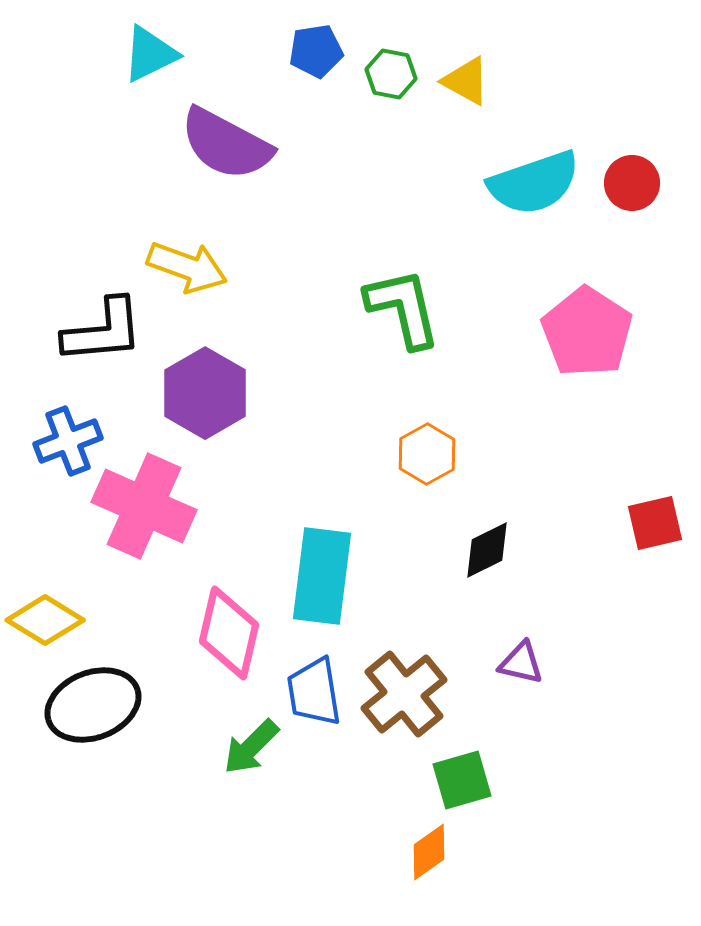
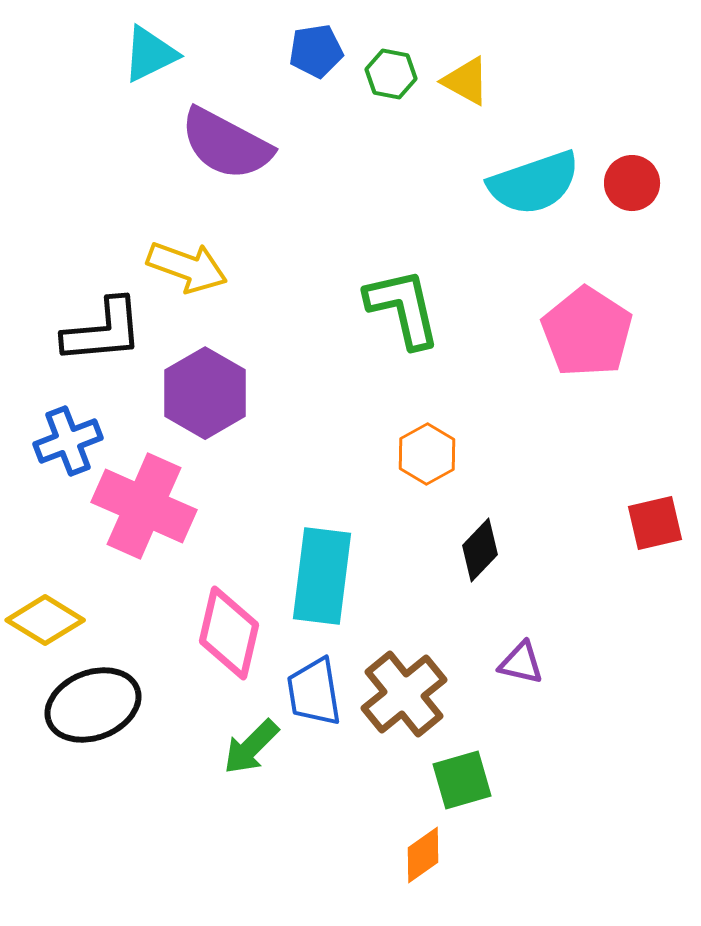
black diamond: moved 7 px left; rotated 20 degrees counterclockwise
orange diamond: moved 6 px left, 3 px down
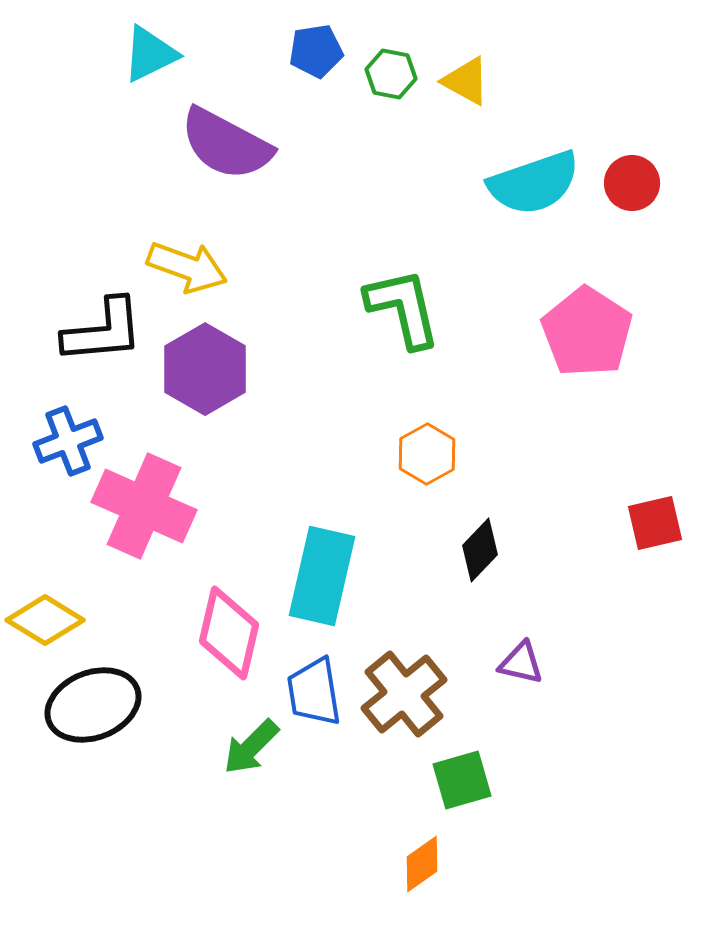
purple hexagon: moved 24 px up
cyan rectangle: rotated 6 degrees clockwise
orange diamond: moved 1 px left, 9 px down
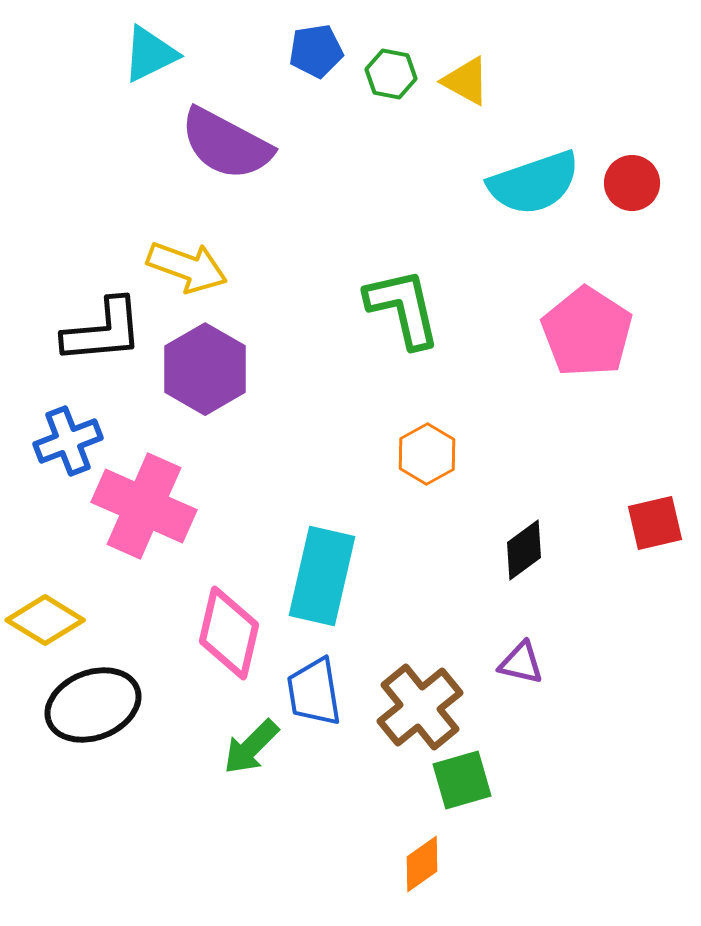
black diamond: moved 44 px right; rotated 10 degrees clockwise
brown cross: moved 16 px right, 13 px down
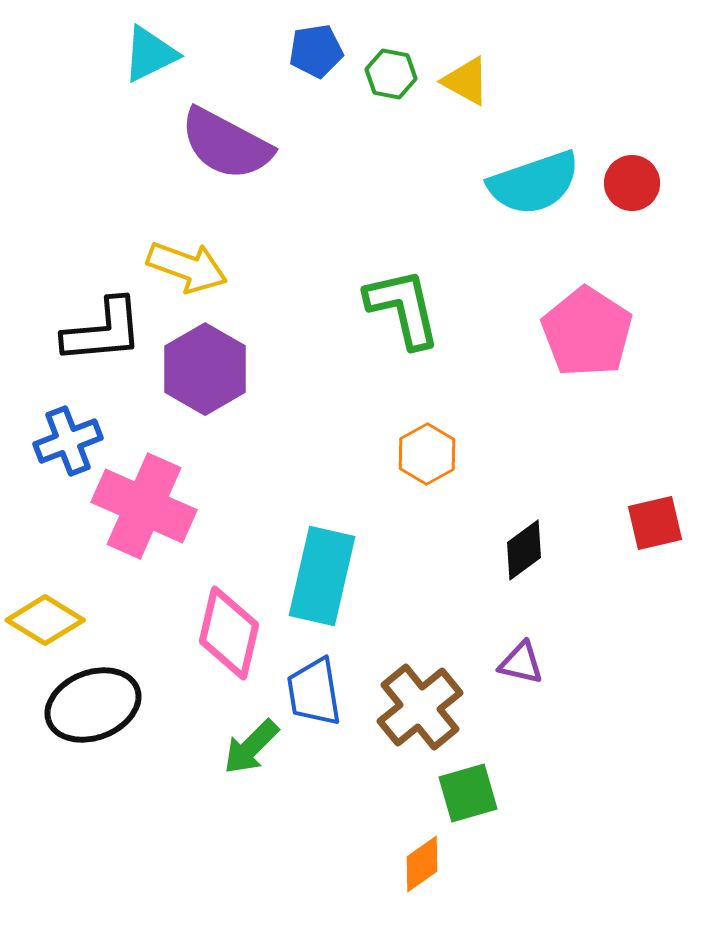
green square: moved 6 px right, 13 px down
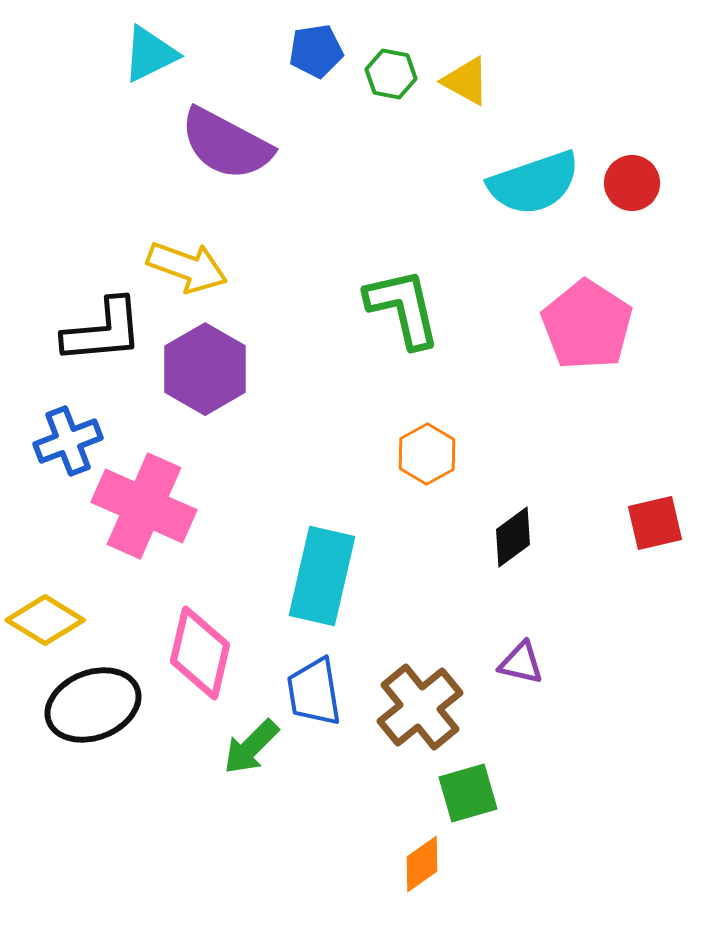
pink pentagon: moved 7 px up
black diamond: moved 11 px left, 13 px up
pink diamond: moved 29 px left, 20 px down
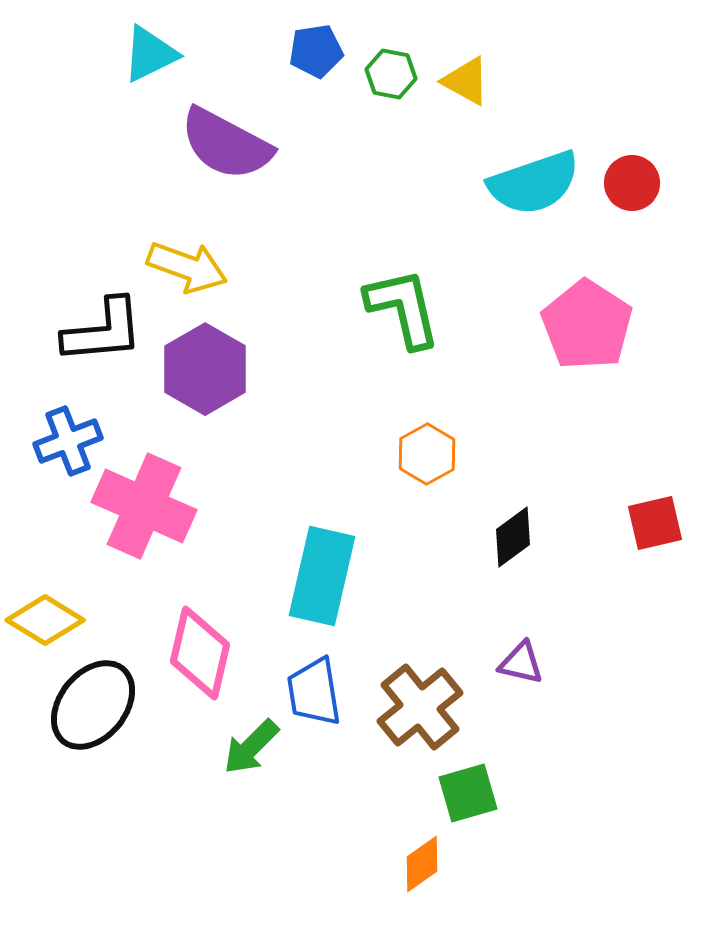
black ellipse: rotated 30 degrees counterclockwise
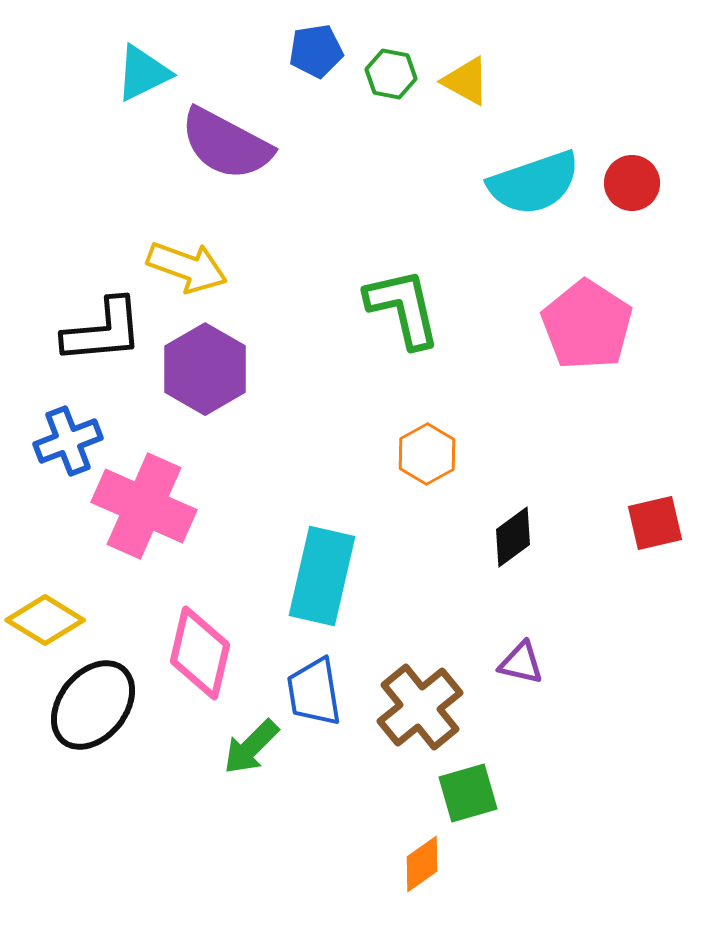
cyan triangle: moved 7 px left, 19 px down
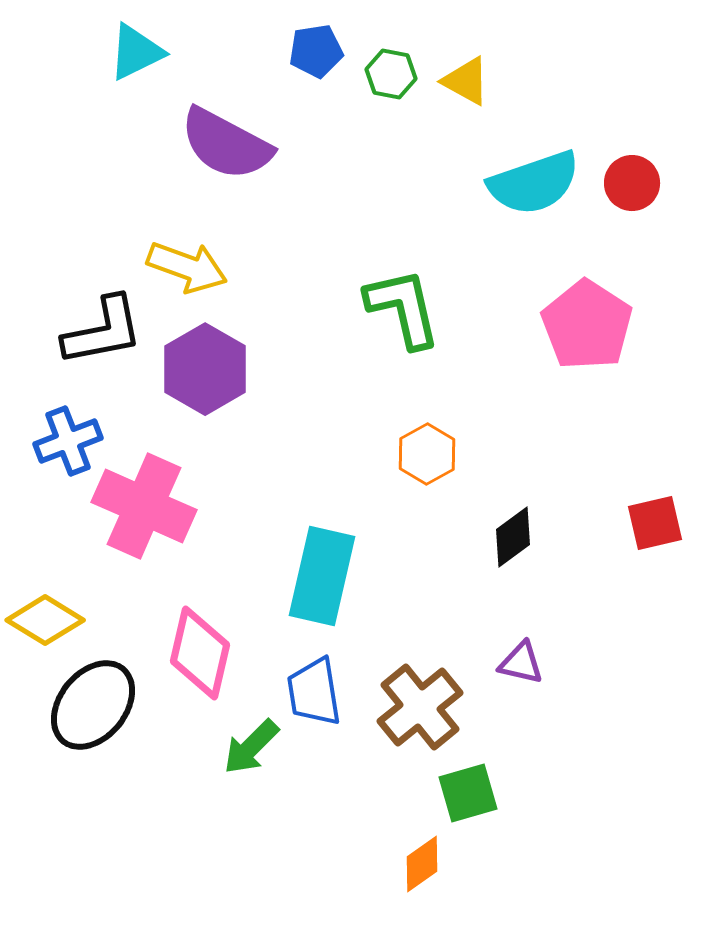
cyan triangle: moved 7 px left, 21 px up
black L-shape: rotated 6 degrees counterclockwise
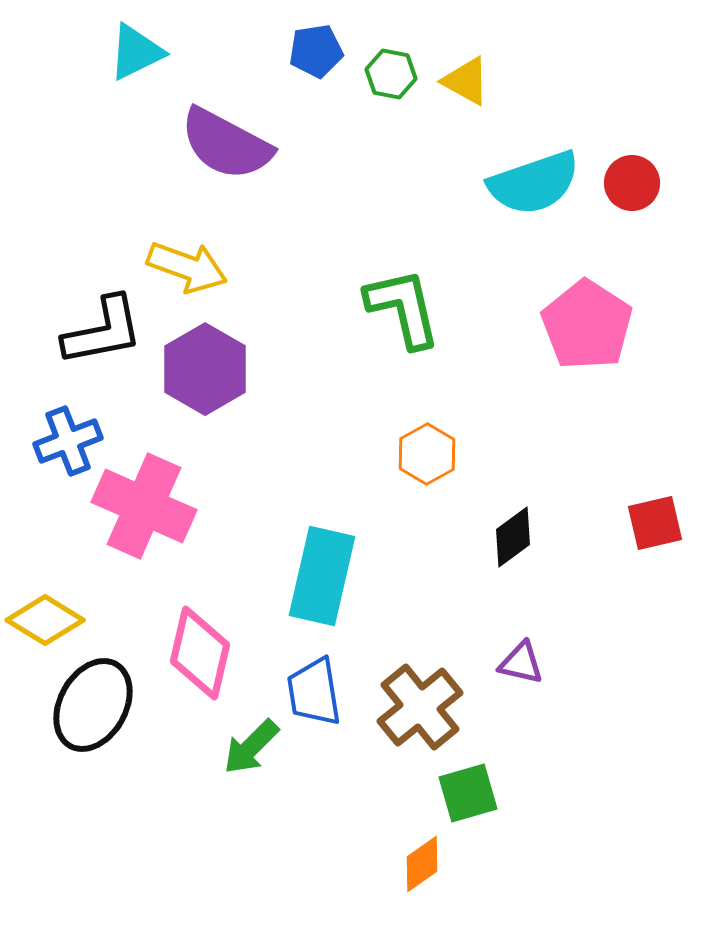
black ellipse: rotated 10 degrees counterclockwise
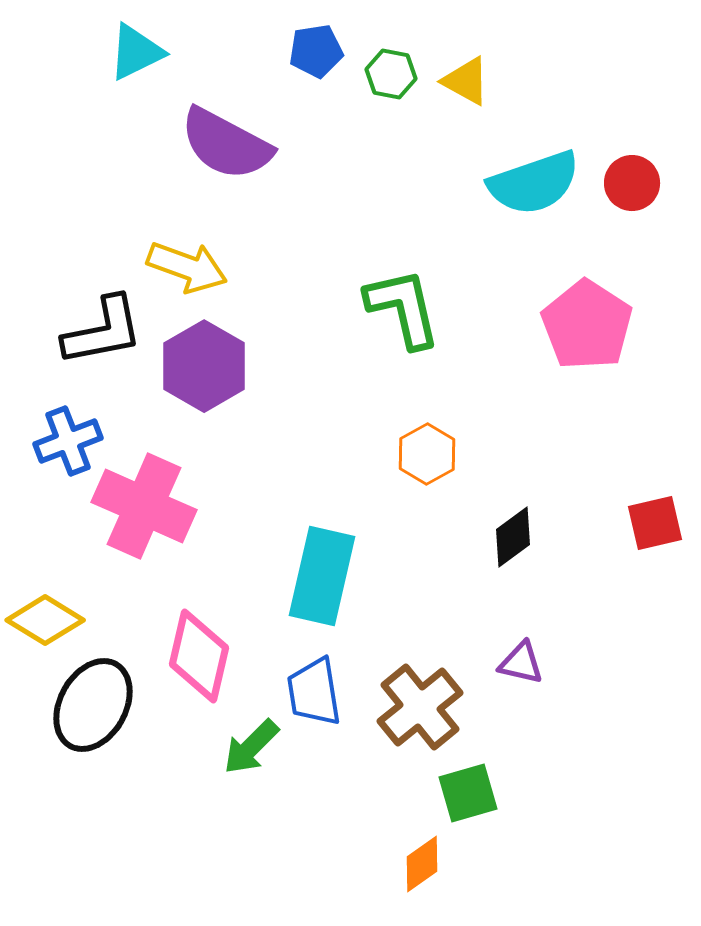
purple hexagon: moved 1 px left, 3 px up
pink diamond: moved 1 px left, 3 px down
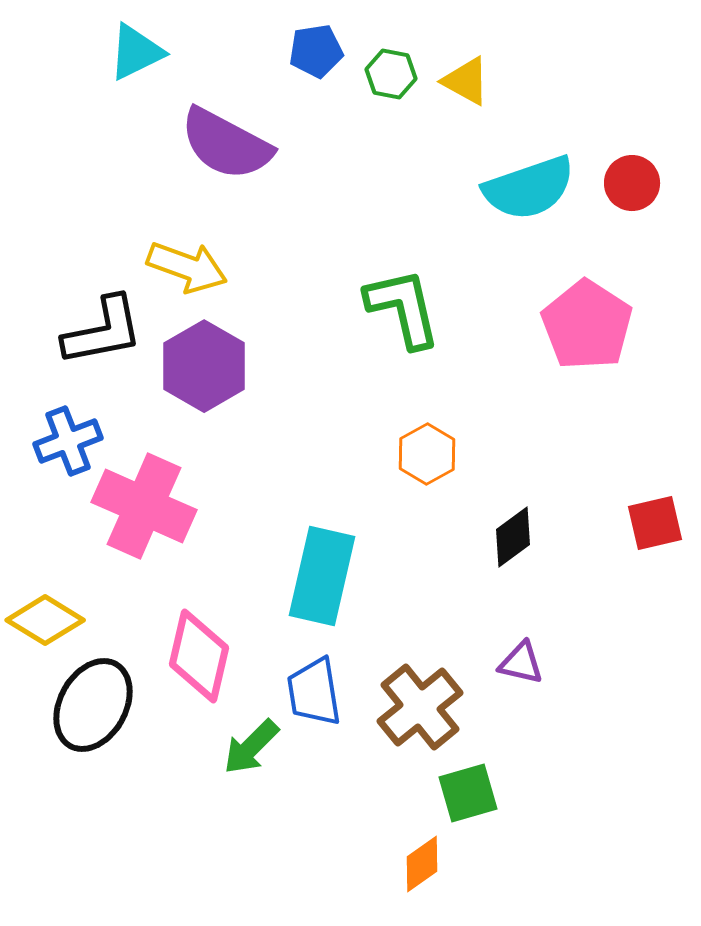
cyan semicircle: moved 5 px left, 5 px down
